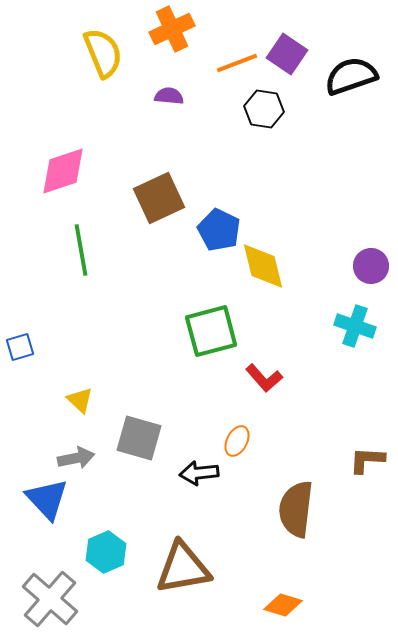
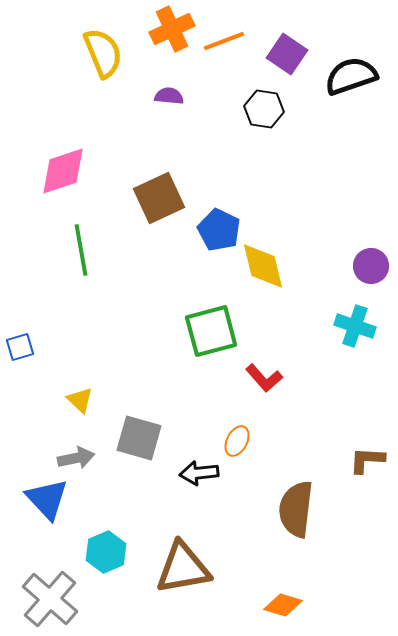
orange line: moved 13 px left, 22 px up
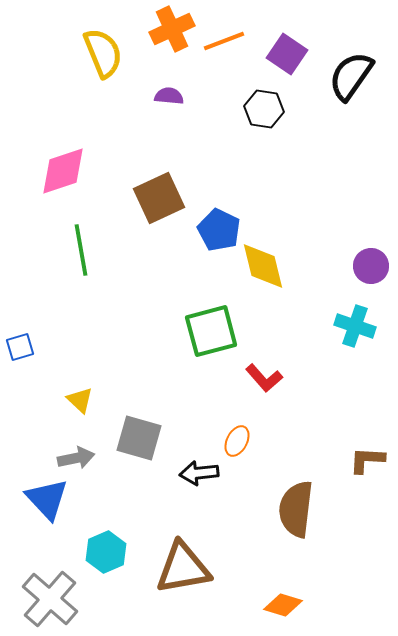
black semicircle: rotated 36 degrees counterclockwise
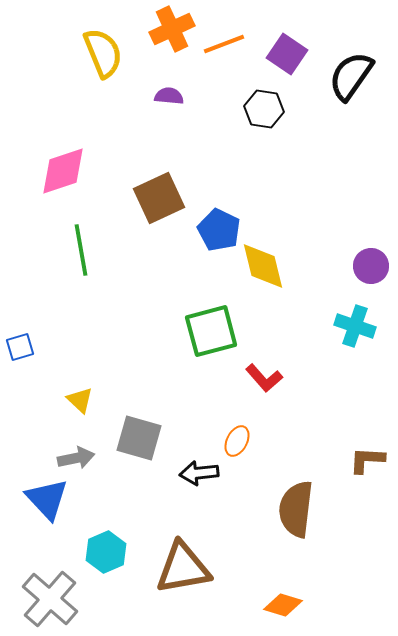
orange line: moved 3 px down
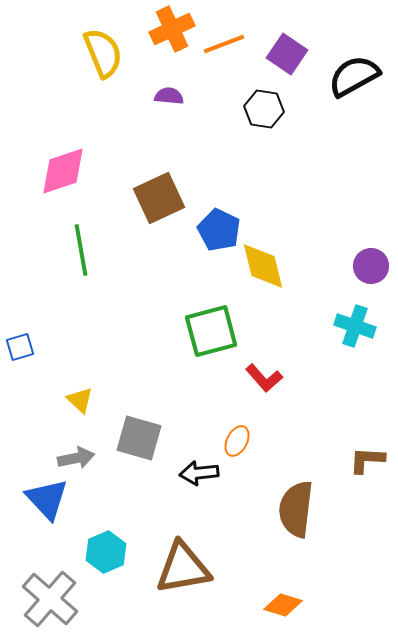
black semicircle: moved 3 px right; rotated 26 degrees clockwise
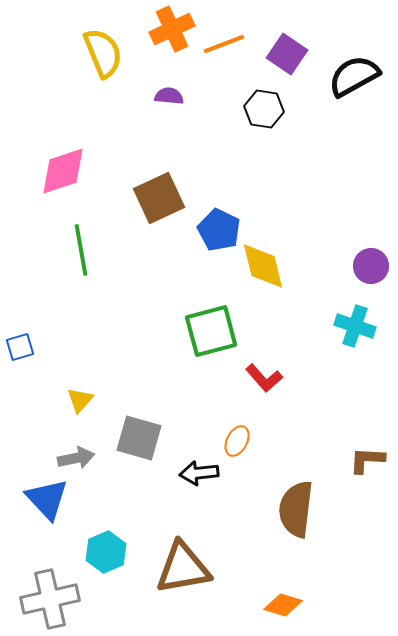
yellow triangle: rotated 28 degrees clockwise
gray cross: rotated 36 degrees clockwise
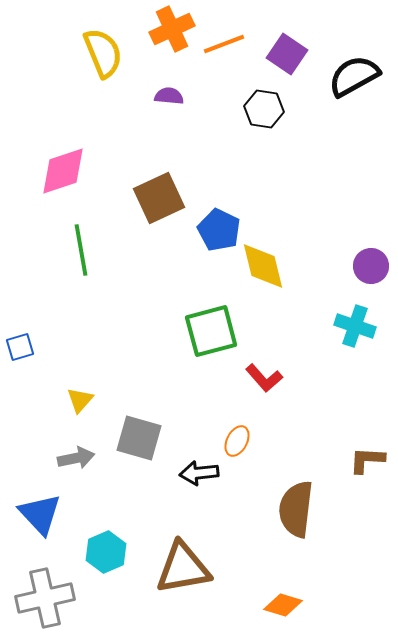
blue triangle: moved 7 px left, 15 px down
gray cross: moved 5 px left, 1 px up
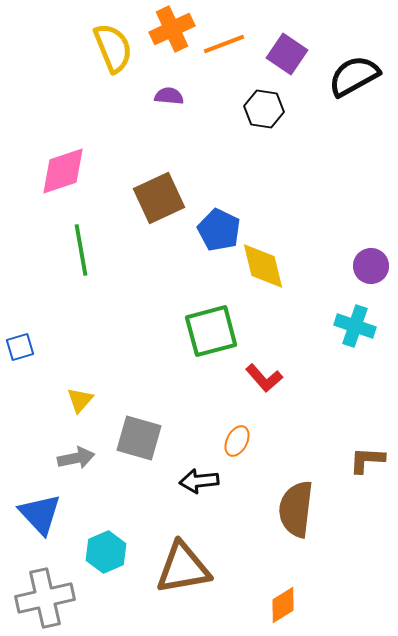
yellow semicircle: moved 10 px right, 5 px up
black arrow: moved 8 px down
orange diamond: rotated 48 degrees counterclockwise
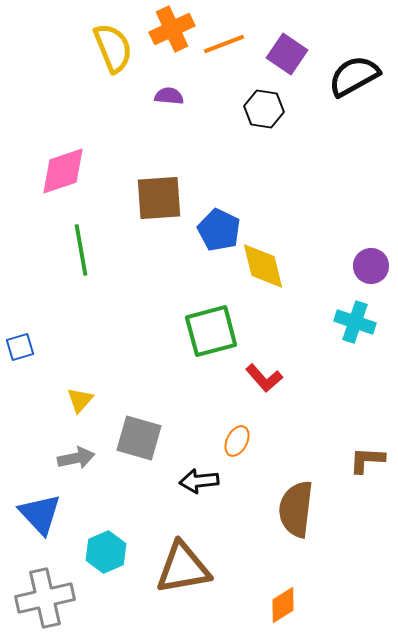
brown square: rotated 21 degrees clockwise
cyan cross: moved 4 px up
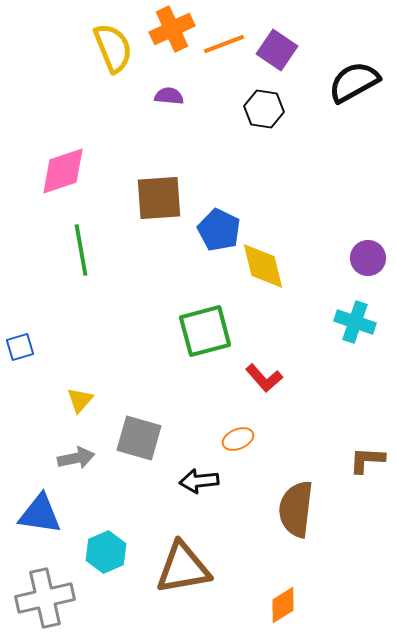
purple square: moved 10 px left, 4 px up
black semicircle: moved 6 px down
purple circle: moved 3 px left, 8 px up
green square: moved 6 px left
orange ellipse: moved 1 px right, 2 px up; rotated 40 degrees clockwise
blue triangle: rotated 39 degrees counterclockwise
